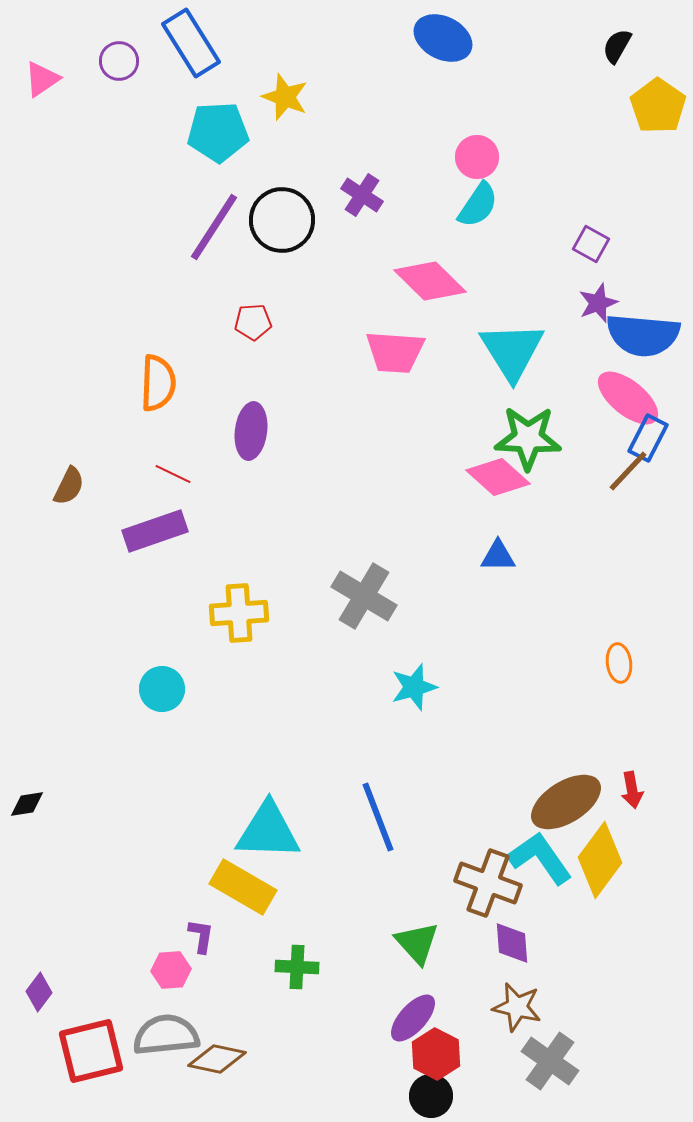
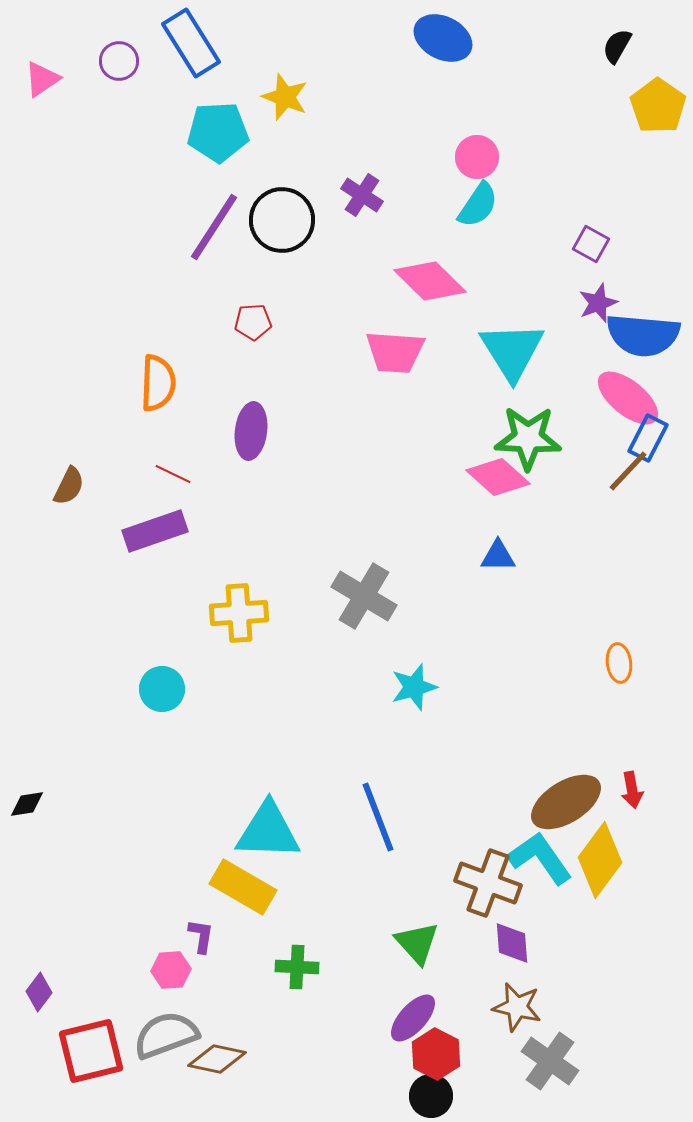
gray semicircle at (166, 1035): rotated 14 degrees counterclockwise
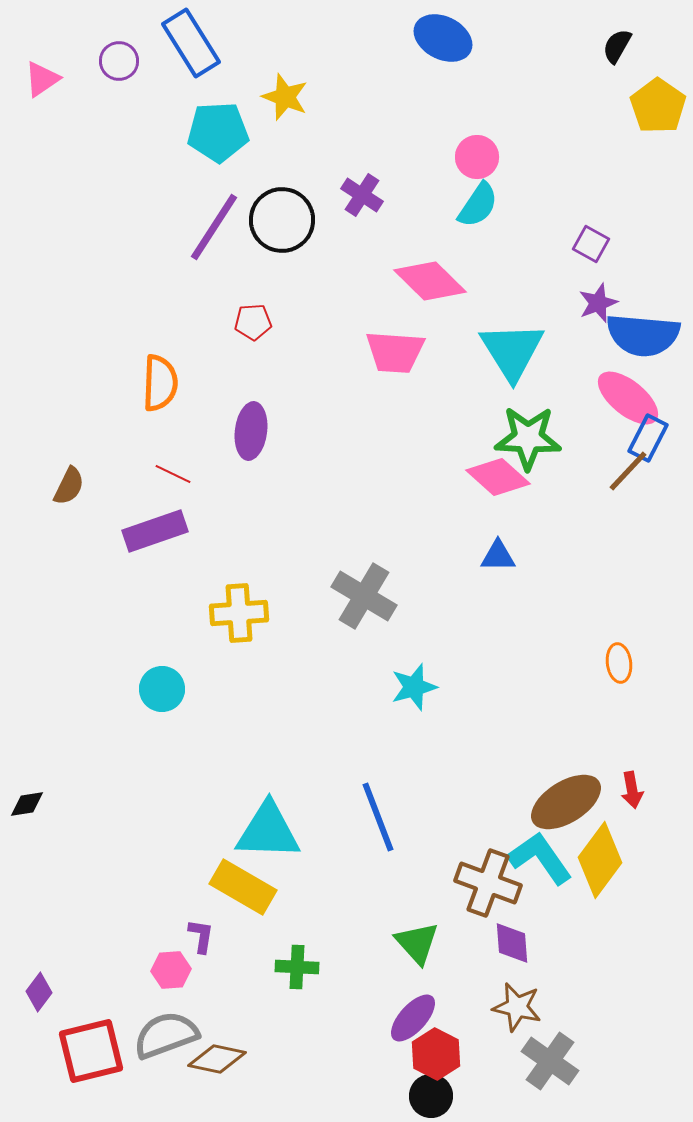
orange semicircle at (158, 383): moved 2 px right
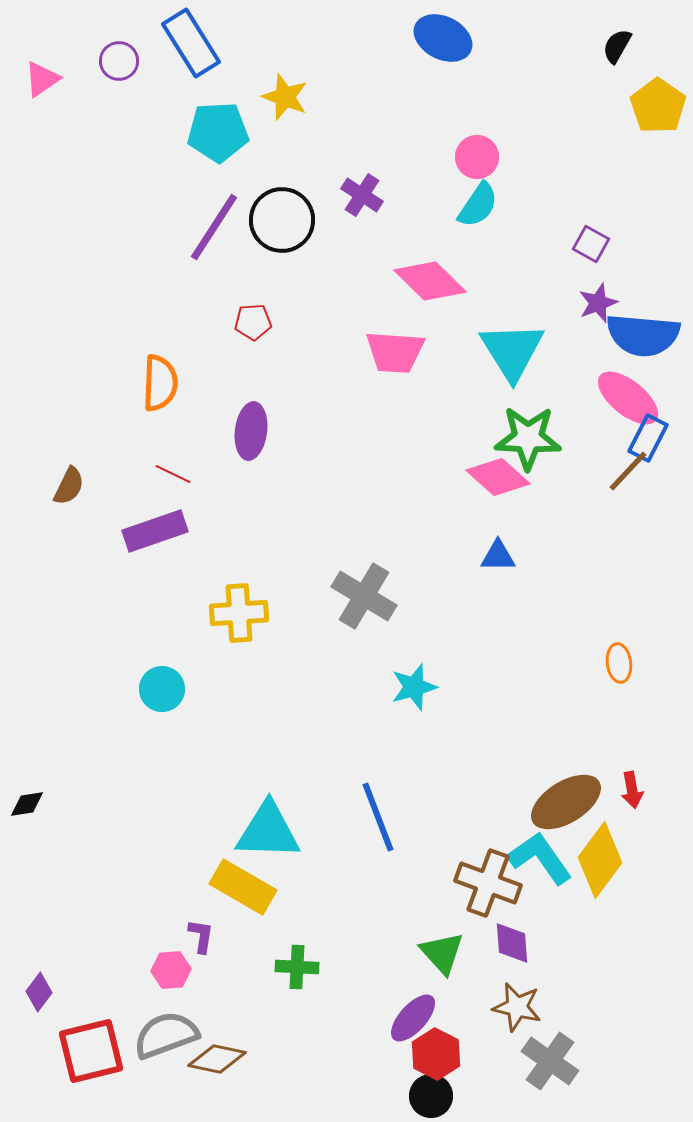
green triangle at (417, 943): moved 25 px right, 10 px down
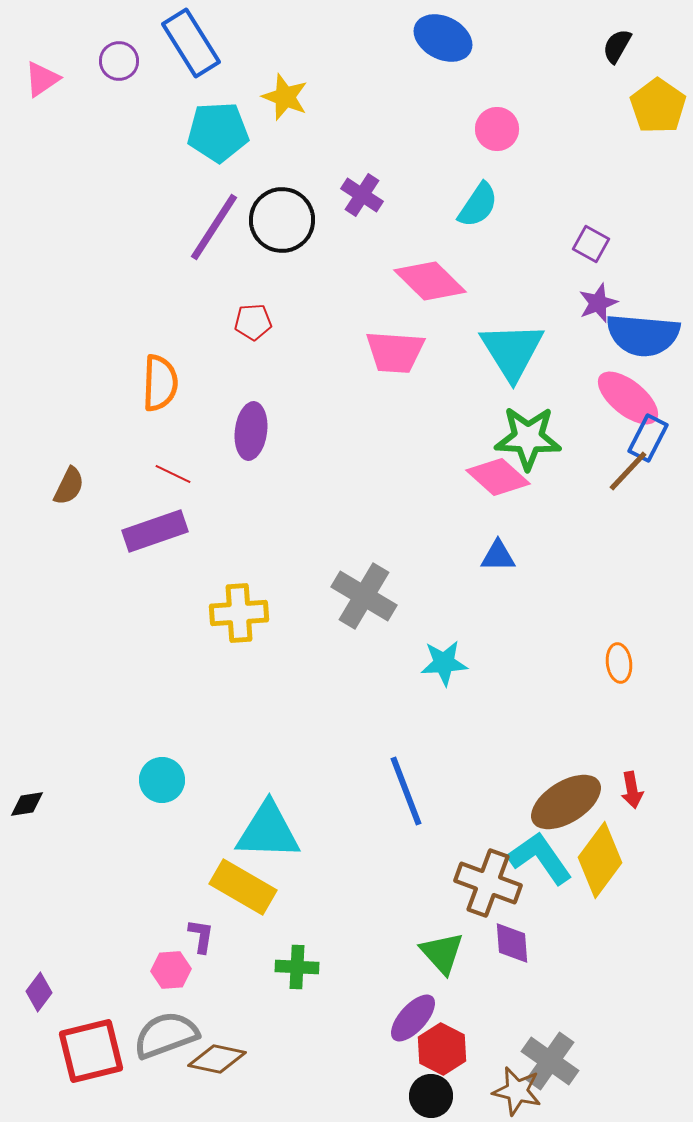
pink circle at (477, 157): moved 20 px right, 28 px up
cyan star at (414, 687): moved 30 px right, 24 px up; rotated 12 degrees clockwise
cyan circle at (162, 689): moved 91 px down
blue line at (378, 817): moved 28 px right, 26 px up
brown star at (517, 1007): moved 84 px down
red hexagon at (436, 1054): moved 6 px right, 5 px up
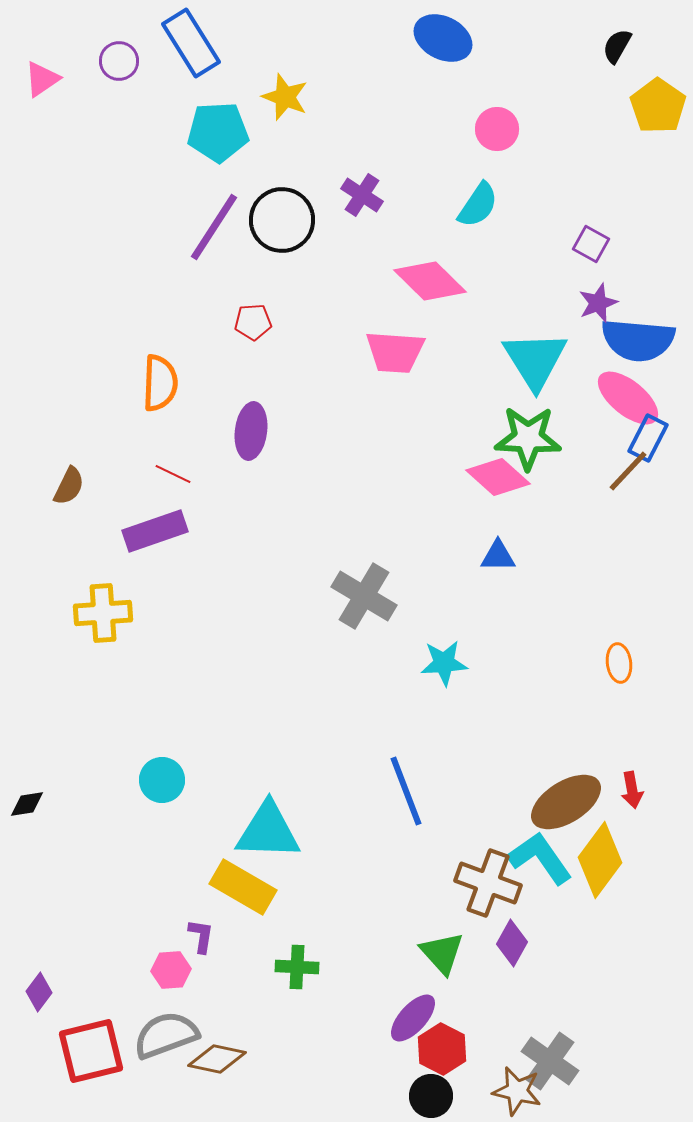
blue semicircle at (643, 335): moved 5 px left, 5 px down
cyan triangle at (512, 351): moved 23 px right, 9 px down
yellow cross at (239, 613): moved 136 px left
purple diamond at (512, 943): rotated 33 degrees clockwise
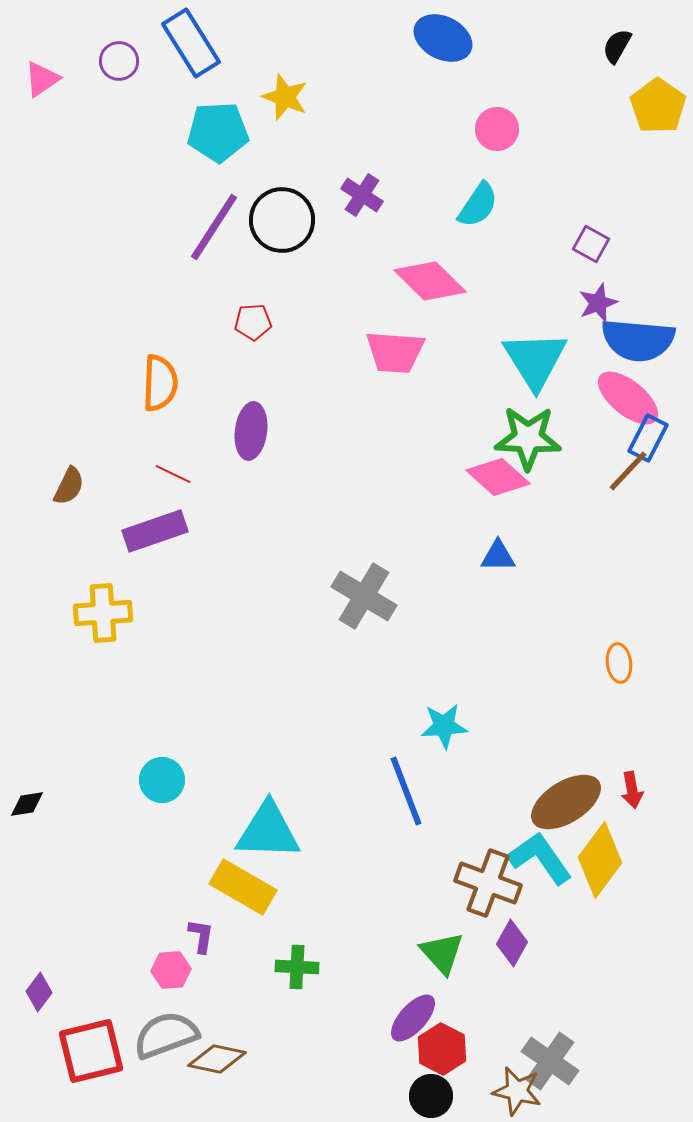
cyan star at (444, 663): moved 63 px down
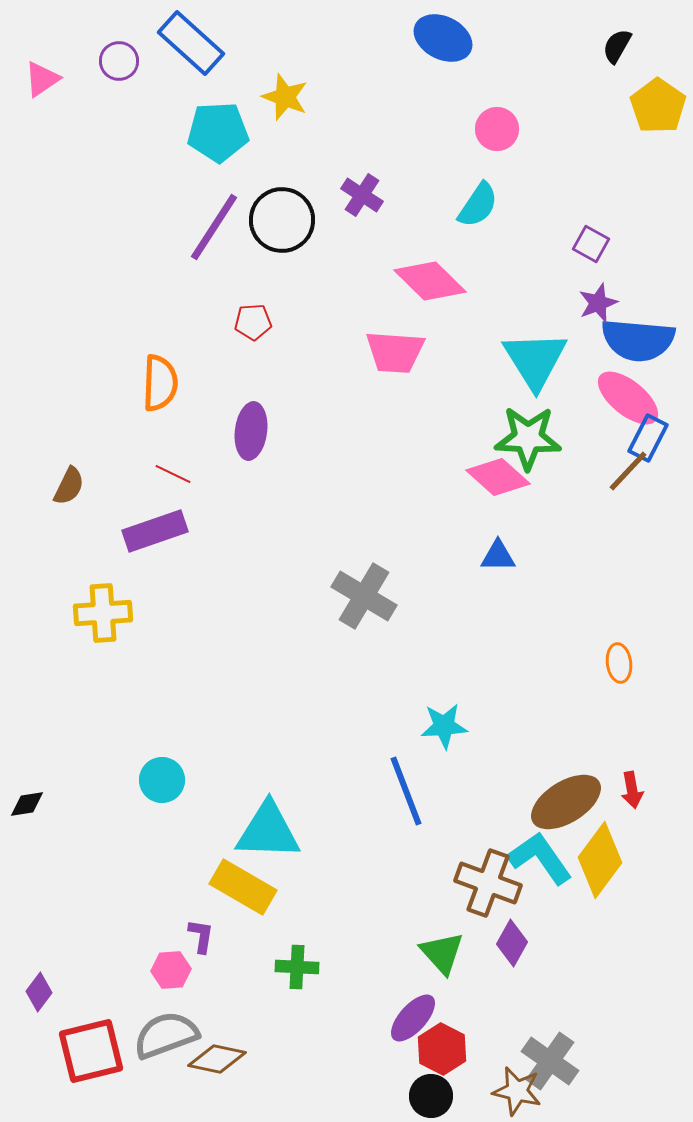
blue rectangle at (191, 43): rotated 16 degrees counterclockwise
